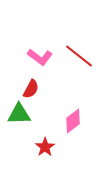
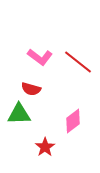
red line: moved 1 px left, 6 px down
red semicircle: rotated 78 degrees clockwise
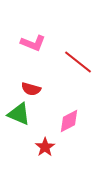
pink L-shape: moved 7 px left, 14 px up; rotated 15 degrees counterclockwise
green triangle: rotated 25 degrees clockwise
pink diamond: moved 4 px left; rotated 10 degrees clockwise
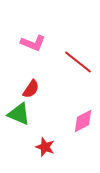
red semicircle: rotated 72 degrees counterclockwise
pink diamond: moved 14 px right
red star: rotated 18 degrees counterclockwise
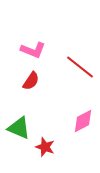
pink L-shape: moved 7 px down
red line: moved 2 px right, 5 px down
red semicircle: moved 8 px up
green triangle: moved 14 px down
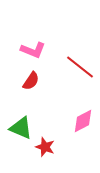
green triangle: moved 2 px right
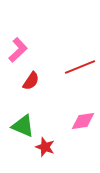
pink L-shape: moved 15 px left; rotated 65 degrees counterclockwise
red line: rotated 60 degrees counterclockwise
pink diamond: rotated 20 degrees clockwise
green triangle: moved 2 px right, 2 px up
